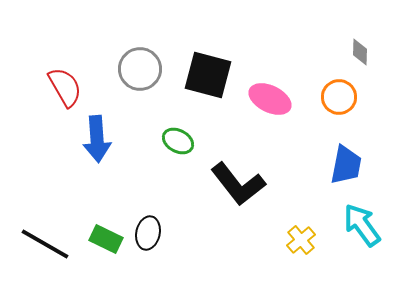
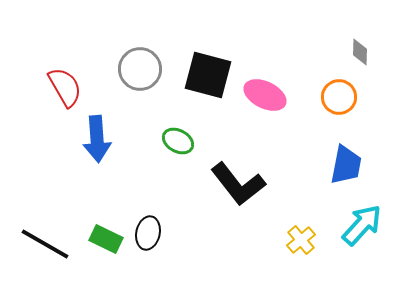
pink ellipse: moved 5 px left, 4 px up
cyan arrow: rotated 78 degrees clockwise
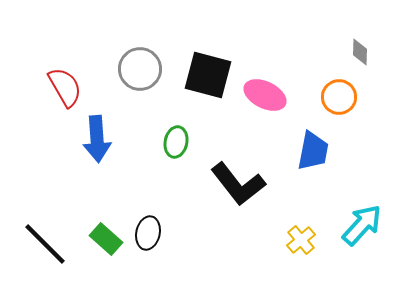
green ellipse: moved 2 px left, 1 px down; rotated 72 degrees clockwise
blue trapezoid: moved 33 px left, 14 px up
green rectangle: rotated 16 degrees clockwise
black line: rotated 15 degrees clockwise
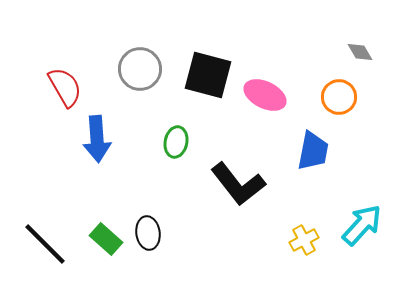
gray diamond: rotated 32 degrees counterclockwise
black ellipse: rotated 20 degrees counterclockwise
yellow cross: moved 3 px right; rotated 12 degrees clockwise
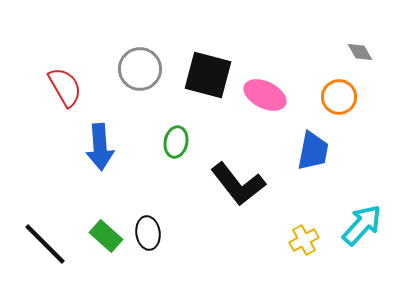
blue arrow: moved 3 px right, 8 px down
green rectangle: moved 3 px up
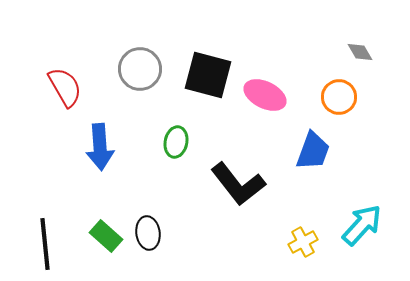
blue trapezoid: rotated 9 degrees clockwise
yellow cross: moved 1 px left, 2 px down
black line: rotated 39 degrees clockwise
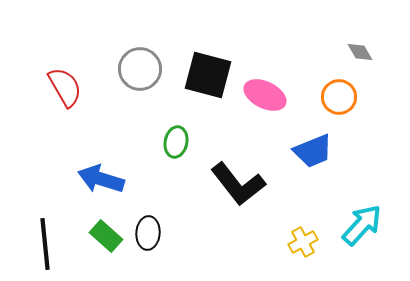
blue arrow: moved 1 px right, 32 px down; rotated 111 degrees clockwise
blue trapezoid: rotated 48 degrees clockwise
black ellipse: rotated 12 degrees clockwise
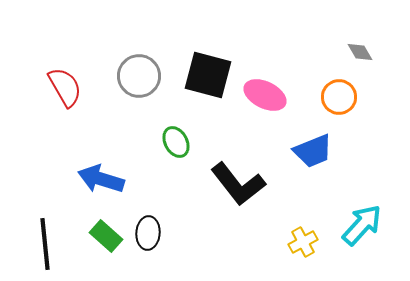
gray circle: moved 1 px left, 7 px down
green ellipse: rotated 40 degrees counterclockwise
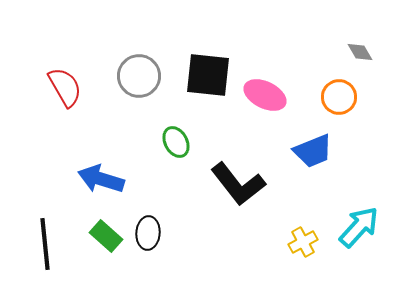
black square: rotated 9 degrees counterclockwise
cyan arrow: moved 3 px left, 2 px down
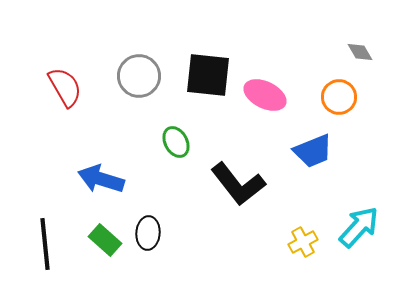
green rectangle: moved 1 px left, 4 px down
